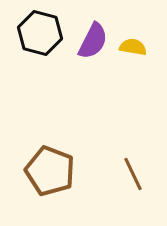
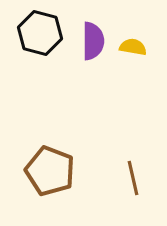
purple semicircle: rotated 27 degrees counterclockwise
brown line: moved 4 px down; rotated 12 degrees clockwise
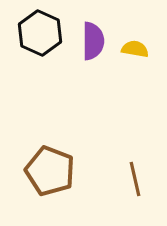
black hexagon: rotated 9 degrees clockwise
yellow semicircle: moved 2 px right, 2 px down
brown line: moved 2 px right, 1 px down
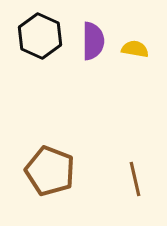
black hexagon: moved 3 px down
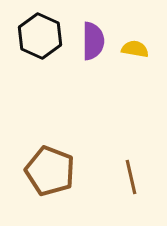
brown line: moved 4 px left, 2 px up
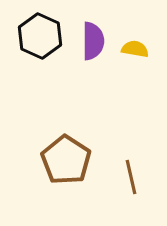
brown pentagon: moved 16 px right, 11 px up; rotated 12 degrees clockwise
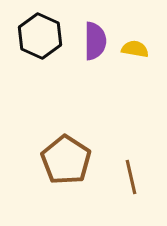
purple semicircle: moved 2 px right
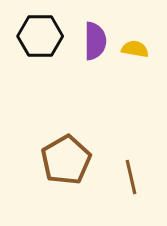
black hexagon: rotated 24 degrees counterclockwise
brown pentagon: rotated 9 degrees clockwise
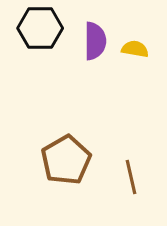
black hexagon: moved 8 px up
